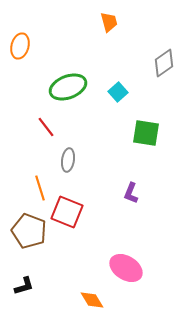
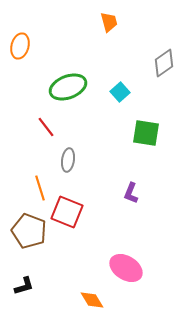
cyan square: moved 2 px right
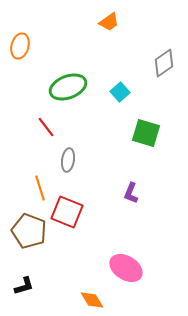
orange trapezoid: rotated 70 degrees clockwise
green square: rotated 8 degrees clockwise
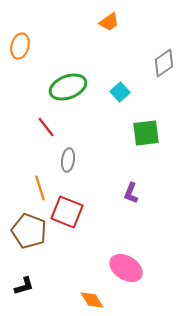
green square: rotated 24 degrees counterclockwise
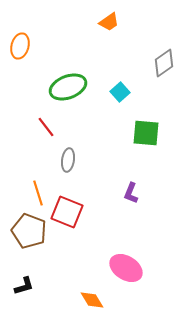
green square: rotated 12 degrees clockwise
orange line: moved 2 px left, 5 px down
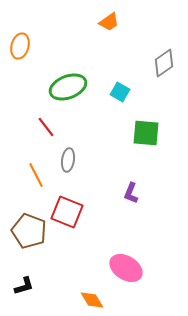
cyan square: rotated 18 degrees counterclockwise
orange line: moved 2 px left, 18 px up; rotated 10 degrees counterclockwise
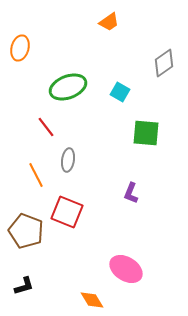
orange ellipse: moved 2 px down
brown pentagon: moved 3 px left
pink ellipse: moved 1 px down
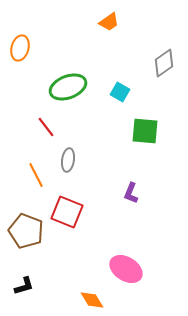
green square: moved 1 px left, 2 px up
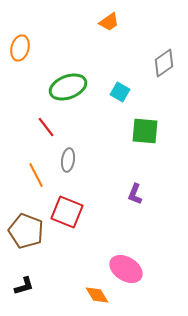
purple L-shape: moved 4 px right, 1 px down
orange diamond: moved 5 px right, 5 px up
